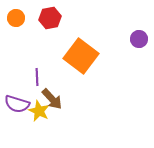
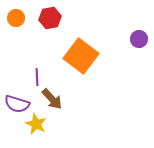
yellow star: moved 3 px left, 13 px down
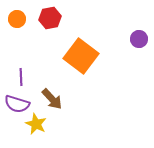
orange circle: moved 1 px right, 1 px down
purple line: moved 16 px left
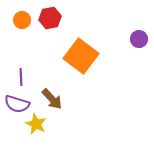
orange circle: moved 5 px right, 1 px down
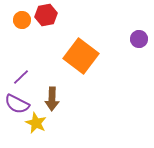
red hexagon: moved 4 px left, 3 px up
purple line: rotated 48 degrees clockwise
brown arrow: rotated 45 degrees clockwise
purple semicircle: rotated 10 degrees clockwise
yellow star: moved 1 px up
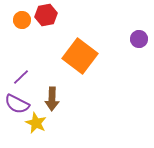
orange square: moved 1 px left
